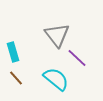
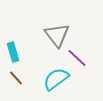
cyan semicircle: rotated 76 degrees counterclockwise
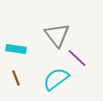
cyan rectangle: moved 3 px right, 3 px up; rotated 66 degrees counterclockwise
brown line: rotated 21 degrees clockwise
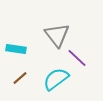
brown line: moved 4 px right; rotated 70 degrees clockwise
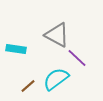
gray triangle: rotated 24 degrees counterclockwise
brown line: moved 8 px right, 8 px down
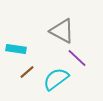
gray triangle: moved 5 px right, 4 px up
brown line: moved 1 px left, 14 px up
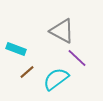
cyan rectangle: rotated 12 degrees clockwise
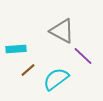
cyan rectangle: rotated 24 degrees counterclockwise
purple line: moved 6 px right, 2 px up
brown line: moved 1 px right, 2 px up
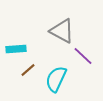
cyan semicircle: rotated 28 degrees counterclockwise
